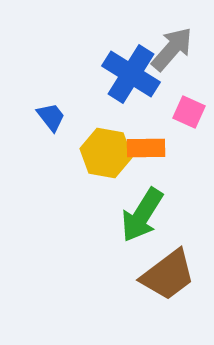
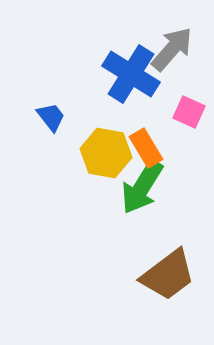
orange rectangle: rotated 60 degrees clockwise
green arrow: moved 28 px up
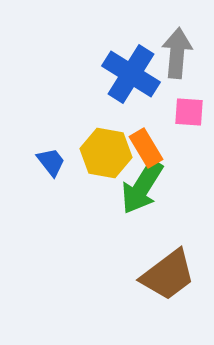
gray arrow: moved 5 px right, 4 px down; rotated 36 degrees counterclockwise
pink square: rotated 20 degrees counterclockwise
blue trapezoid: moved 45 px down
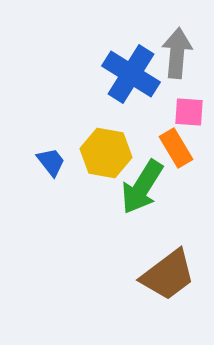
orange rectangle: moved 30 px right
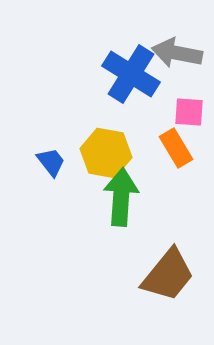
gray arrow: rotated 84 degrees counterclockwise
green arrow: moved 21 px left, 10 px down; rotated 152 degrees clockwise
brown trapezoid: rotated 14 degrees counterclockwise
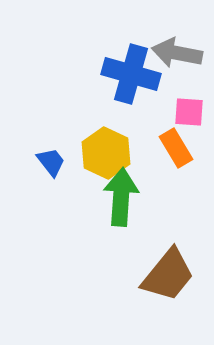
blue cross: rotated 16 degrees counterclockwise
yellow hexagon: rotated 15 degrees clockwise
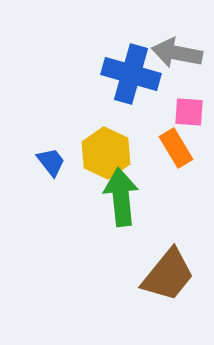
green arrow: rotated 10 degrees counterclockwise
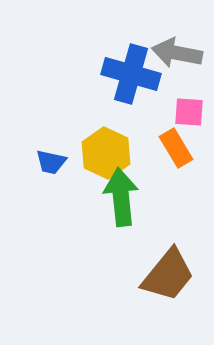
blue trapezoid: rotated 140 degrees clockwise
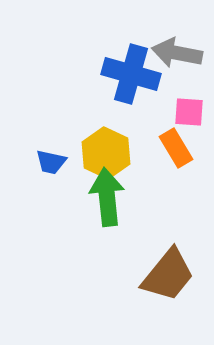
green arrow: moved 14 px left
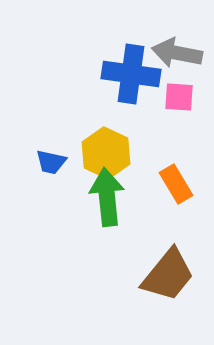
blue cross: rotated 8 degrees counterclockwise
pink square: moved 10 px left, 15 px up
orange rectangle: moved 36 px down
